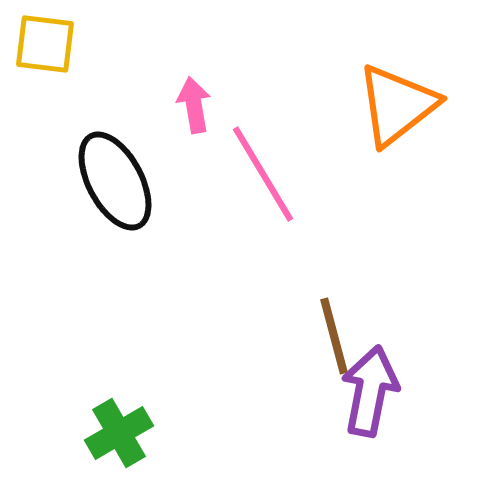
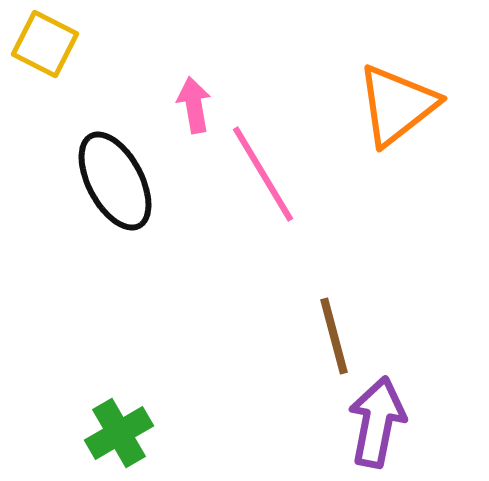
yellow square: rotated 20 degrees clockwise
purple arrow: moved 7 px right, 31 px down
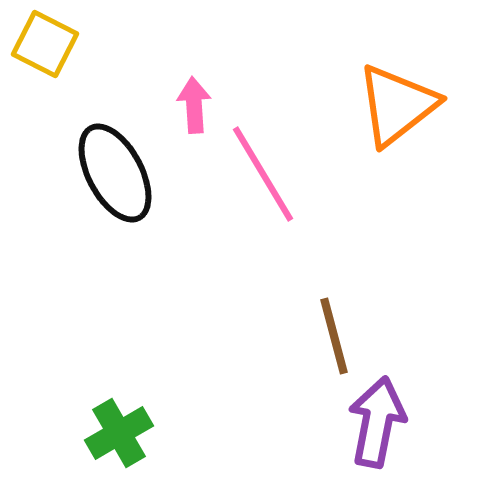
pink arrow: rotated 6 degrees clockwise
black ellipse: moved 8 px up
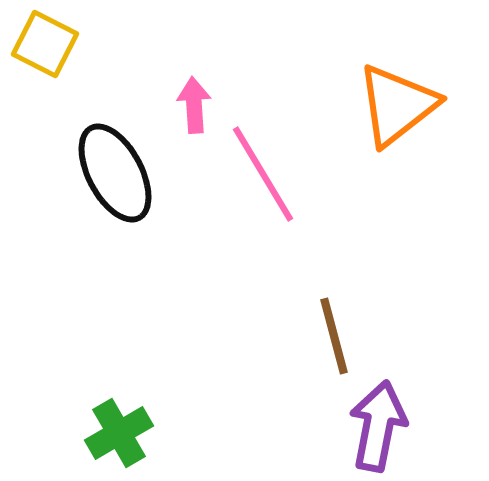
purple arrow: moved 1 px right, 4 px down
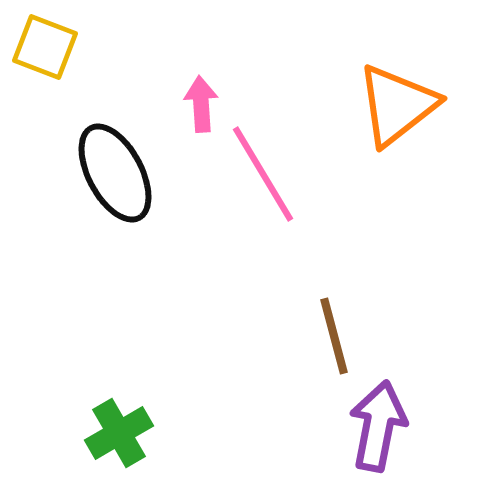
yellow square: moved 3 px down; rotated 6 degrees counterclockwise
pink arrow: moved 7 px right, 1 px up
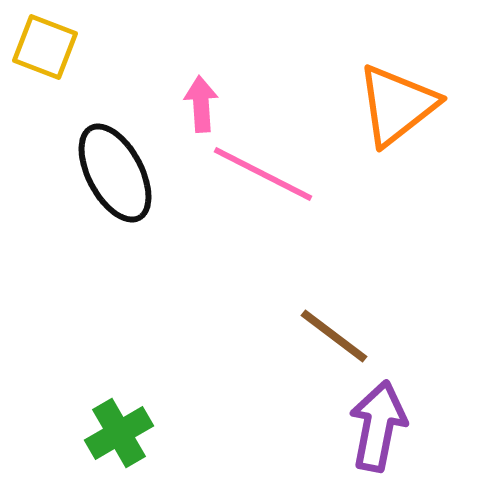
pink line: rotated 32 degrees counterclockwise
brown line: rotated 38 degrees counterclockwise
